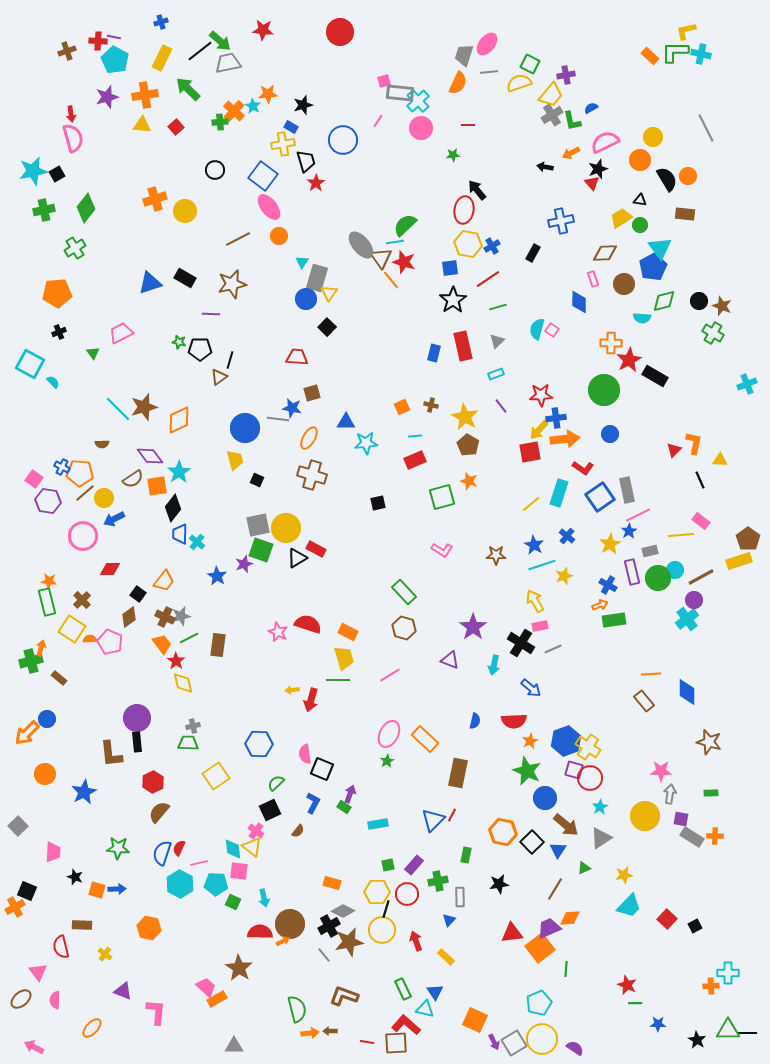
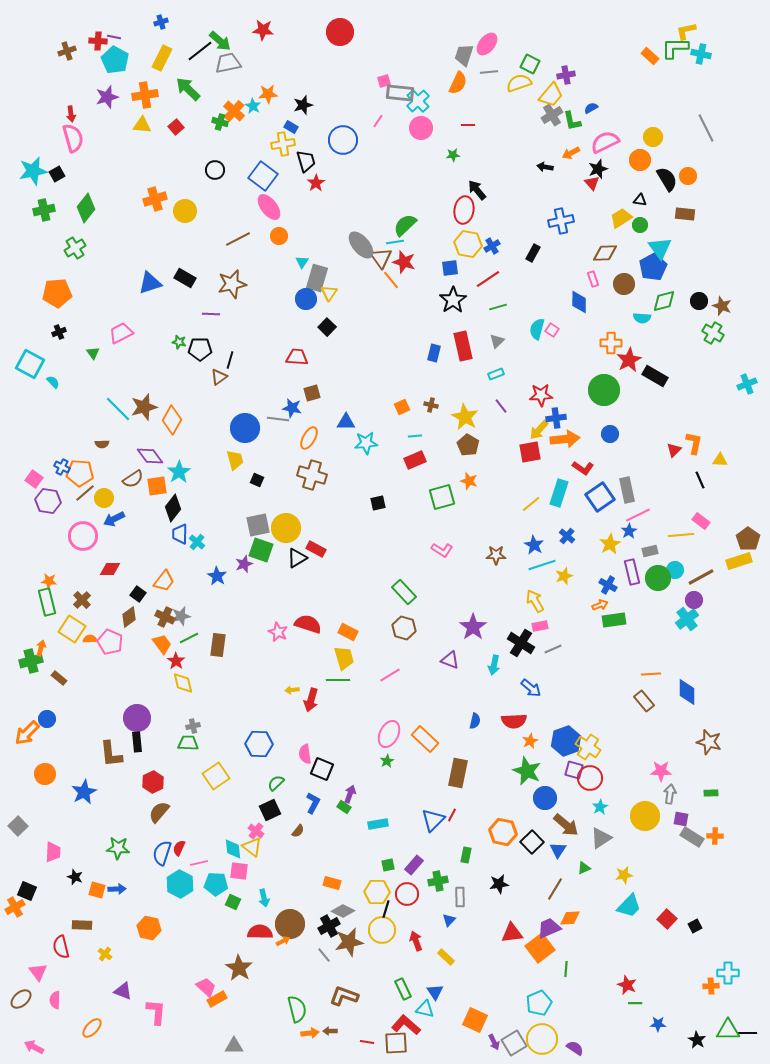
green L-shape at (675, 52): moved 4 px up
green cross at (220, 122): rotated 21 degrees clockwise
orange diamond at (179, 420): moved 7 px left; rotated 36 degrees counterclockwise
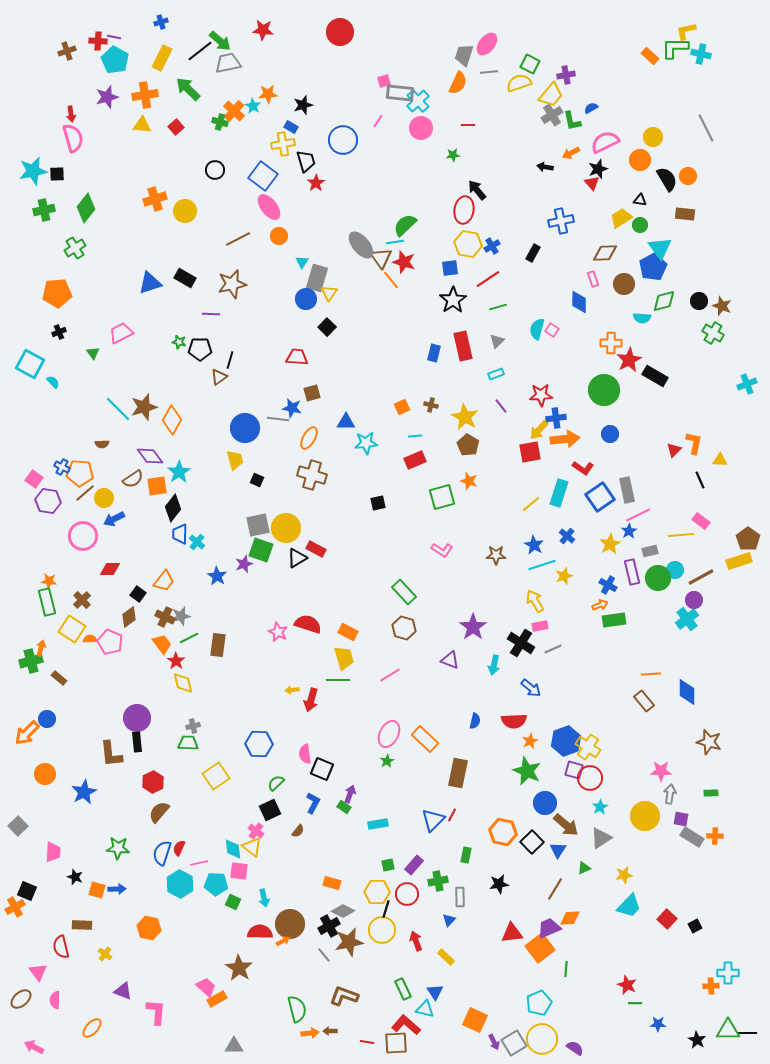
black square at (57, 174): rotated 28 degrees clockwise
blue circle at (545, 798): moved 5 px down
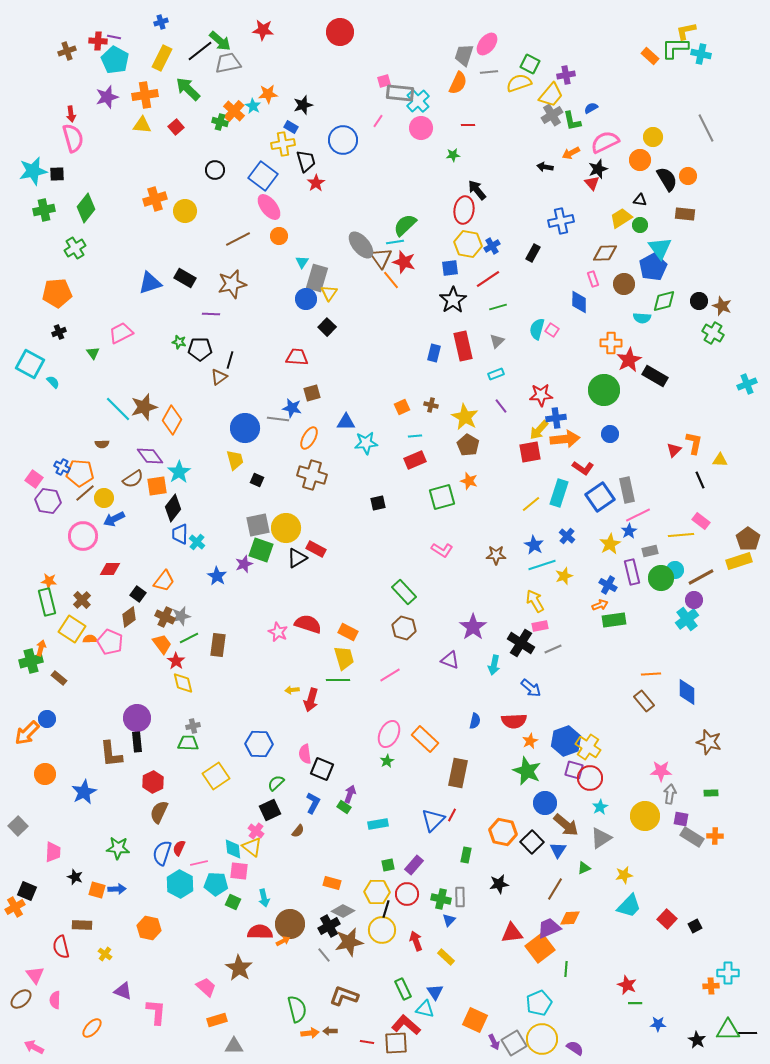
green circle at (658, 578): moved 3 px right
brown semicircle at (159, 812): rotated 15 degrees counterclockwise
green cross at (438, 881): moved 3 px right, 18 px down; rotated 24 degrees clockwise
pink triangle at (38, 972): moved 3 px left, 3 px down
orange rectangle at (217, 999): moved 21 px down; rotated 12 degrees clockwise
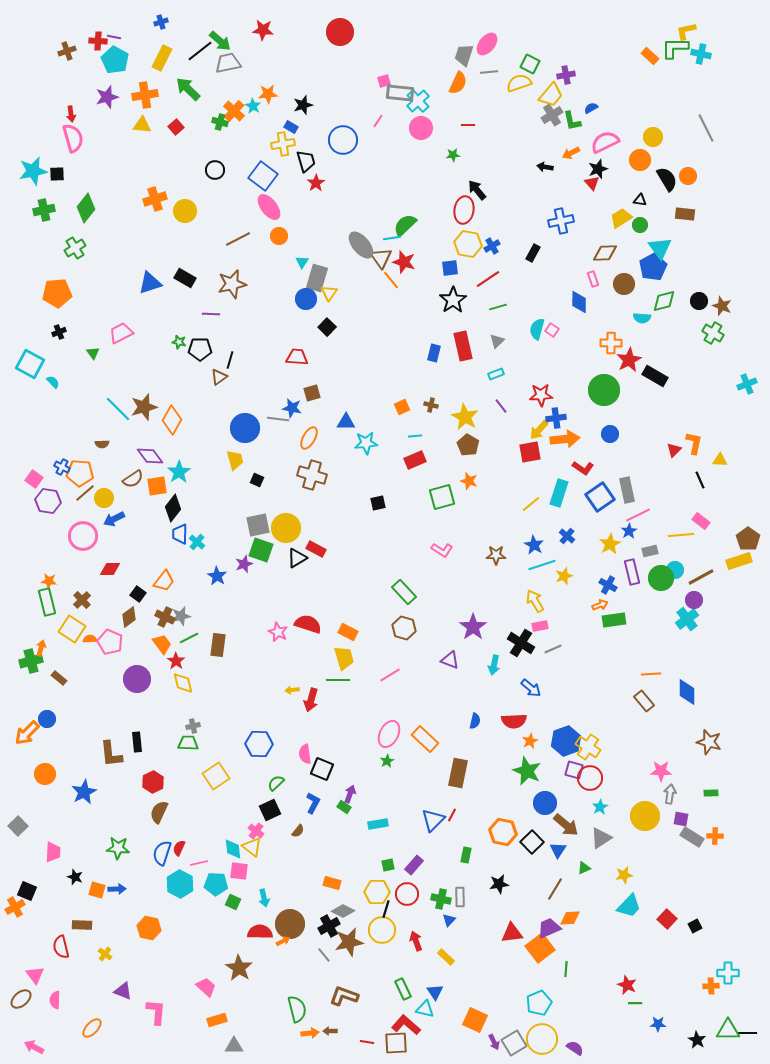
cyan line at (395, 242): moved 3 px left, 4 px up
purple circle at (137, 718): moved 39 px up
